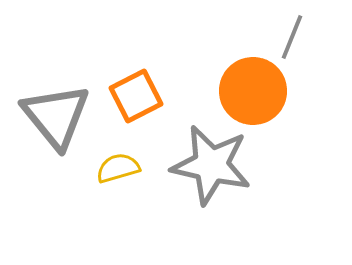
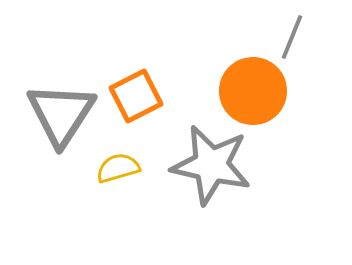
gray triangle: moved 5 px right, 2 px up; rotated 12 degrees clockwise
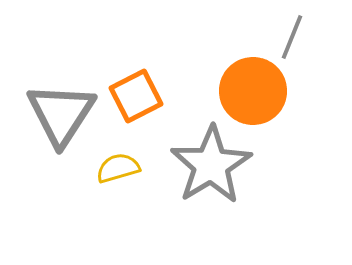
gray star: rotated 28 degrees clockwise
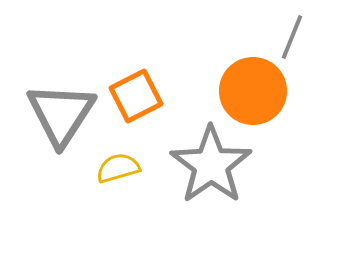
gray star: rotated 4 degrees counterclockwise
